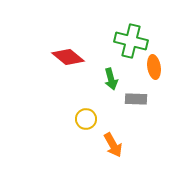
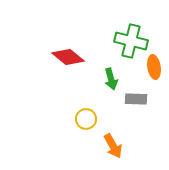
orange arrow: moved 1 px down
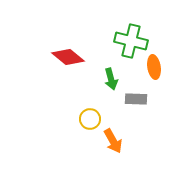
yellow circle: moved 4 px right
orange arrow: moved 5 px up
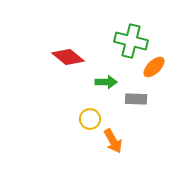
orange ellipse: rotated 55 degrees clockwise
green arrow: moved 5 px left, 3 px down; rotated 75 degrees counterclockwise
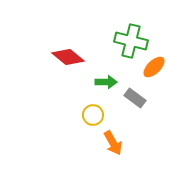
gray rectangle: moved 1 px left, 1 px up; rotated 35 degrees clockwise
yellow circle: moved 3 px right, 4 px up
orange arrow: moved 2 px down
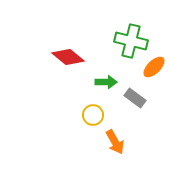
orange arrow: moved 2 px right, 1 px up
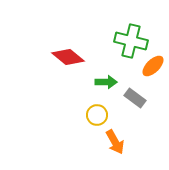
orange ellipse: moved 1 px left, 1 px up
yellow circle: moved 4 px right
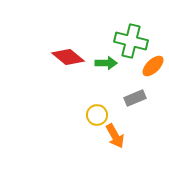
green arrow: moved 19 px up
gray rectangle: rotated 60 degrees counterclockwise
orange arrow: moved 6 px up
